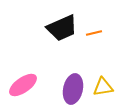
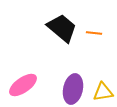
black trapezoid: rotated 116 degrees counterclockwise
orange line: rotated 21 degrees clockwise
yellow triangle: moved 5 px down
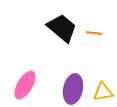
pink ellipse: moved 2 px right; rotated 24 degrees counterclockwise
